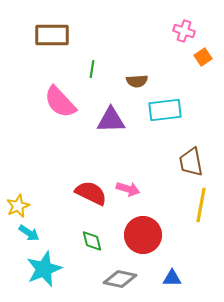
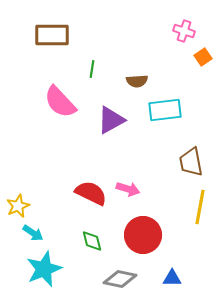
purple triangle: rotated 28 degrees counterclockwise
yellow line: moved 1 px left, 2 px down
cyan arrow: moved 4 px right
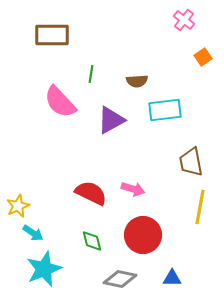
pink cross: moved 11 px up; rotated 20 degrees clockwise
green line: moved 1 px left, 5 px down
pink arrow: moved 5 px right
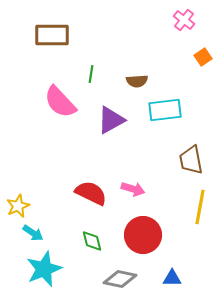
brown trapezoid: moved 2 px up
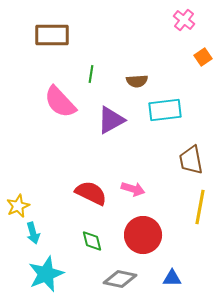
cyan arrow: rotated 40 degrees clockwise
cyan star: moved 2 px right, 5 px down
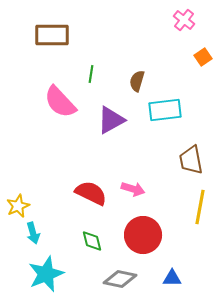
brown semicircle: rotated 110 degrees clockwise
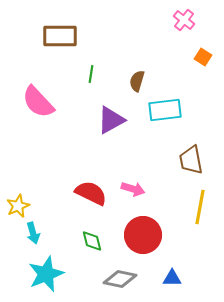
brown rectangle: moved 8 px right, 1 px down
orange square: rotated 24 degrees counterclockwise
pink semicircle: moved 22 px left
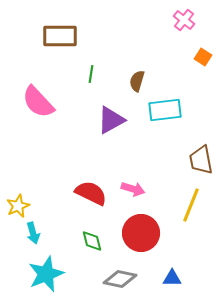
brown trapezoid: moved 10 px right
yellow line: moved 9 px left, 2 px up; rotated 12 degrees clockwise
red circle: moved 2 px left, 2 px up
